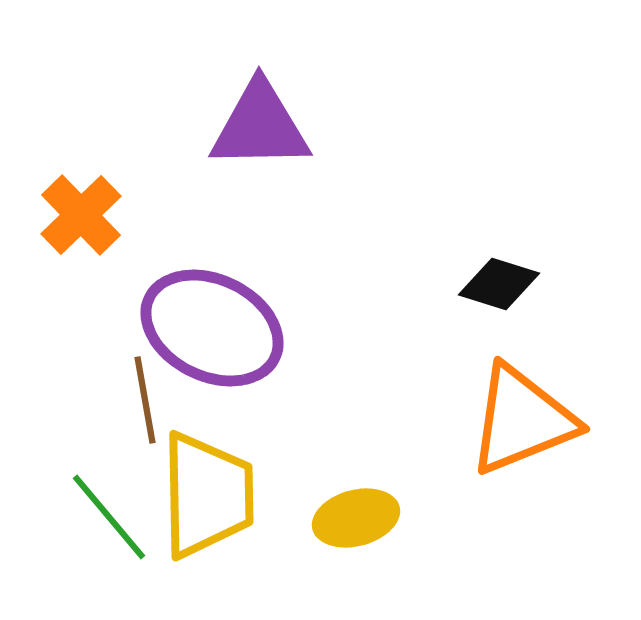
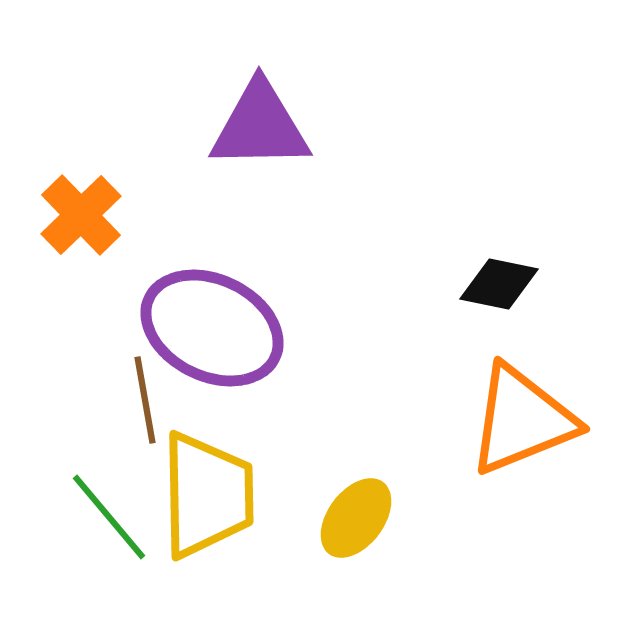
black diamond: rotated 6 degrees counterclockwise
yellow ellipse: rotated 38 degrees counterclockwise
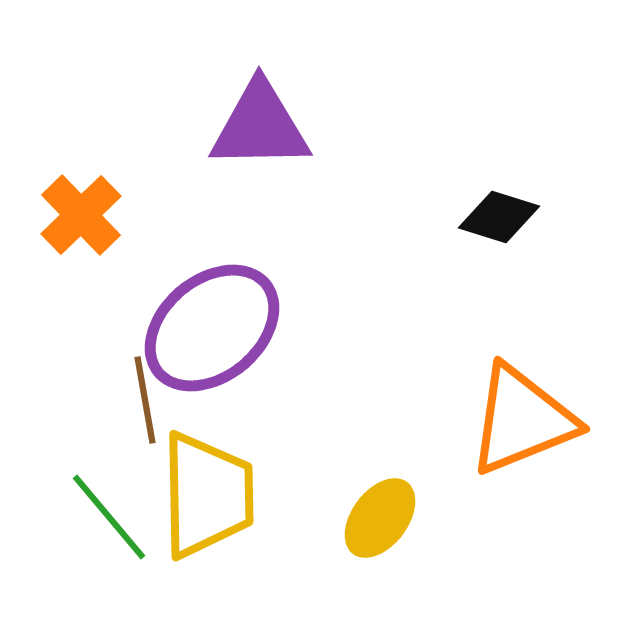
black diamond: moved 67 px up; rotated 6 degrees clockwise
purple ellipse: rotated 66 degrees counterclockwise
yellow ellipse: moved 24 px right
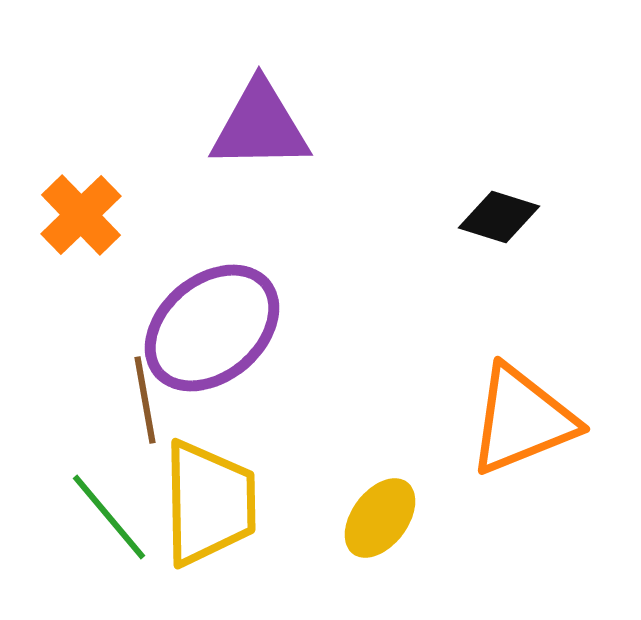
yellow trapezoid: moved 2 px right, 8 px down
